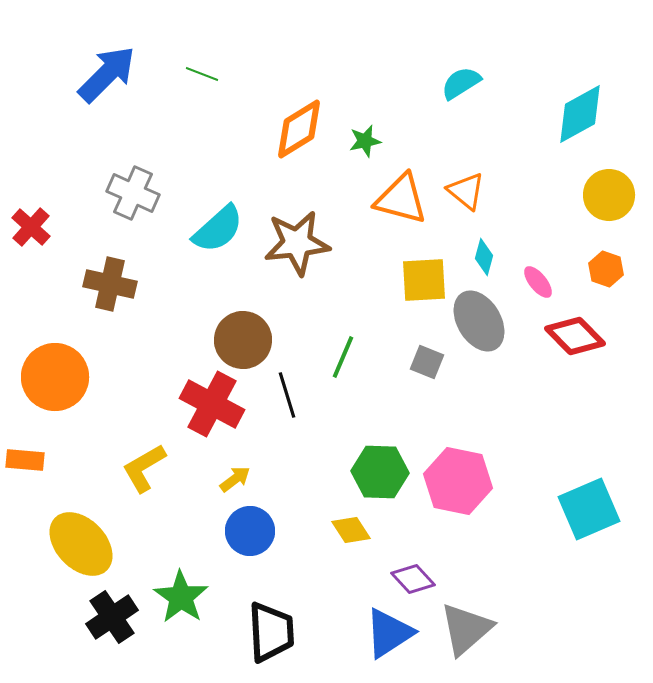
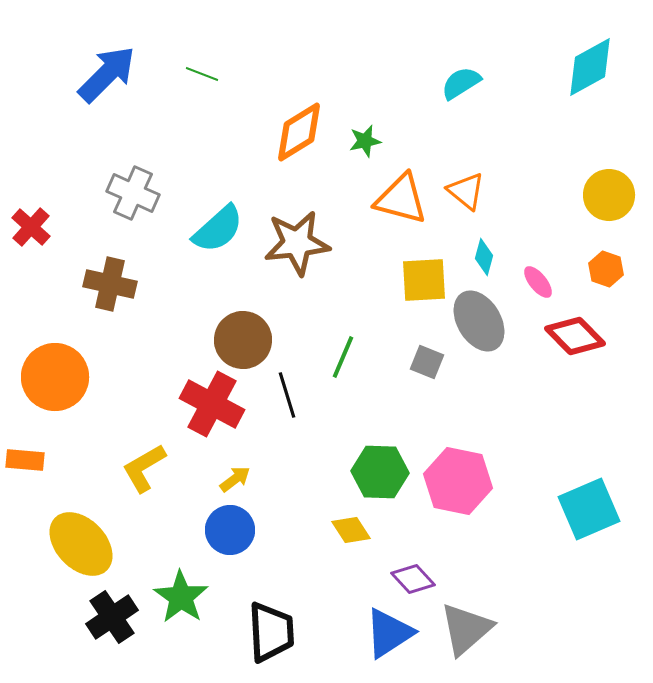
cyan diamond at (580, 114): moved 10 px right, 47 px up
orange diamond at (299, 129): moved 3 px down
blue circle at (250, 531): moved 20 px left, 1 px up
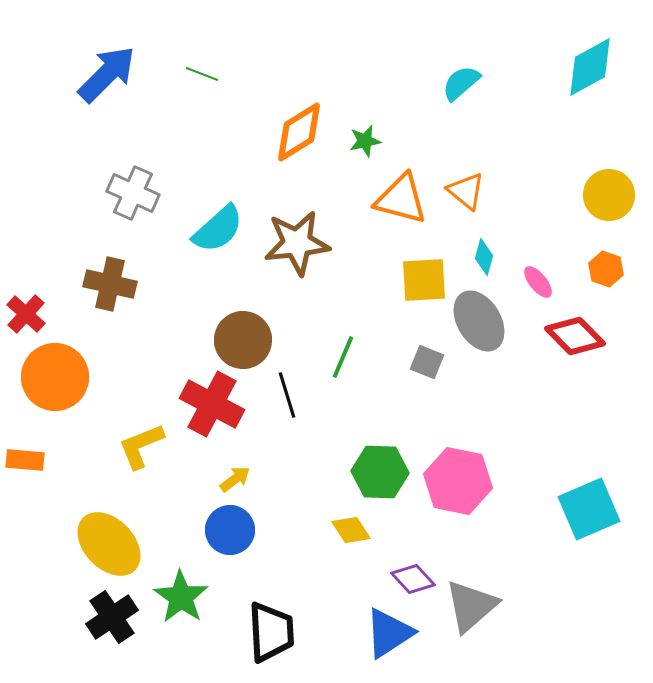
cyan semicircle at (461, 83): rotated 9 degrees counterclockwise
red cross at (31, 227): moved 5 px left, 87 px down
yellow L-shape at (144, 468): moved 3 px left, 22 px up; rotated 8 degrees clockwise
yellow ellipse at (81, 544): moved 28 px right
gray triangle at (466, 629): moved 5 px right, 23 px up
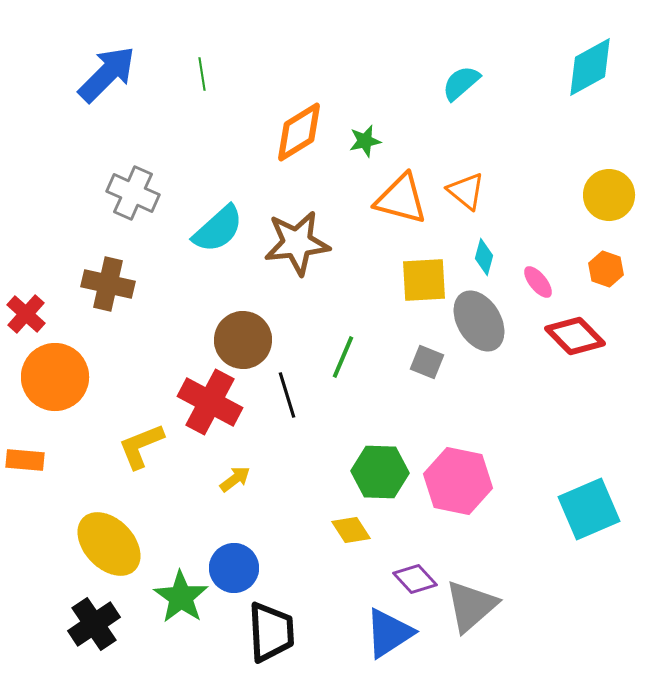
green line at (202, 74): rotated 60 degrees clockwise
brown cross at (110, 284): moved 2 px left
red cross at (212, 404): moved 2 px left, 2 px up
blue circle at (230, 530): moved 4 px right, 38 px down
purple diamond at (413, 579): moved 2 px right
black cross at (112, 617): moved 18 px left, 7 px down
